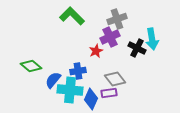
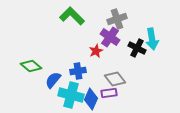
purple cross: rotated 30 degrees counterclockwise
cyan cross: moved 1 px right, 5 px down; rotated 10 degrees clockwise
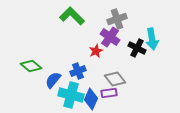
blue cross: rotated 14 degrees counterclockwise
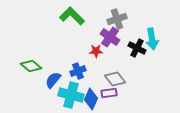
red star: rotated 24 degrees clockwise
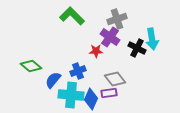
cyan cross: rotated 10 degrees counterclockwise
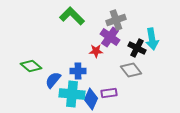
gray cross: moved 1 px left, 1 px down
blue cross: rotated 21 degrees clockwise
gray diamond: moved 16 px right, 9 px up
cyan cross: moved 1 px right, 1 px up
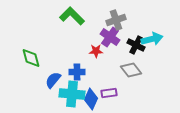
cyan arrow: rotated 95 degrees counterclockwise
black cross: moved 1 px left, 3 px up
green diamond: moved 8 px up; rotated 35 degrees clockwise
blue cross: moved 1 px left, 1 px down
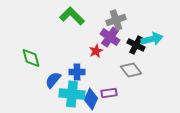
red star: rotated 24 degrees counterclockwise
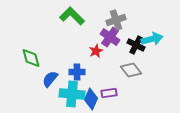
blue semicircle: moved 3 px left, 1 px up
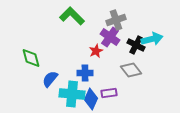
blue cross: moved 8 px right, 1 px down
